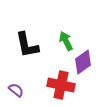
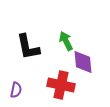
black L-shape: moved 1 px right, 2 px down
purple diamond: rotated 60 degrees counterclockwise
purple semicircle: rotated 63 degrees clockwise
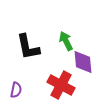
red cross: rotated 16 degrees clockwise
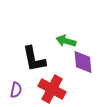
green arrow: rotated 48 degrees counterclockwise
black L-shape: moved 6 px right, 12 px down
red cross: moved 9 px left, 4 px down
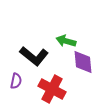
black L-shape: moved 3 px up; rotated 40 degrees counterclockwise
purple semicircle: moved 9 px up
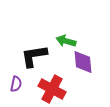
black L-shape: rotated 132 degrees clockwise
purple semicircle: moved 3 px down
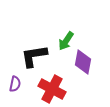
green arrow: rotated 72 degrees counterclockwise
purple diamond: rotated 15 degrees clockwise
purple semicircle: moved 1 px left
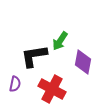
green arrow: moved 6 px left
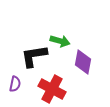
green arrow: rotated 108 degrees counterclockwise
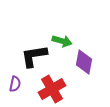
green arrow: moved 2 px right
purple diamond: moved 1 px right
red cross: rotated 32 degrees clockwise
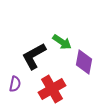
green arrow: moved 1 px down; rotated 18 degrees clockwise
black L-shape: rotated 20 degrees counterclockwise
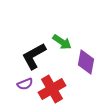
purple diamond: moved 2 px right
purple semicircle: moved 10 px right; rotated 56 degrees clockwise
